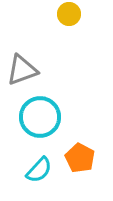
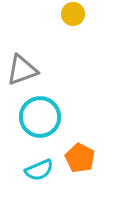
yellow circle: moved 4 px right
cyan semicircle: rotated 24 degrees clockwise
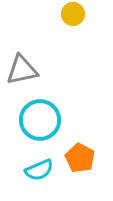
gray triangle: rotated 8 degrees clockwise
cyan circle: moved 3 px down
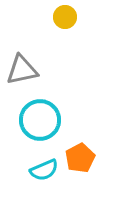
yellow circle: moved 8 px left, 3 px down
orange pentagon: rotated 16 degrees clockwise
cyan semicircle: moved 5 px right
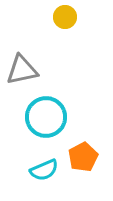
cyan circle: moved 6 px right, 3 px up
orange pentagon: moved 3 px right, 1 px up
